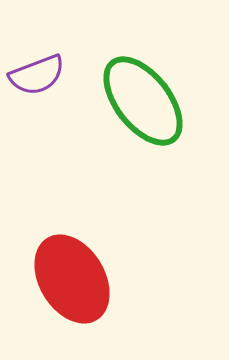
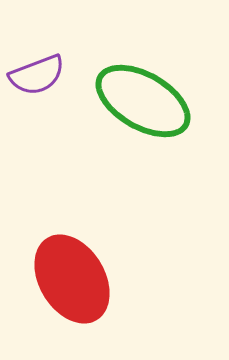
green ellipse: rotated 22 degrees counterclockwise
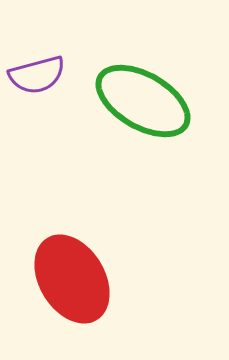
purple semicircle: rotated 6 degrees clockwise
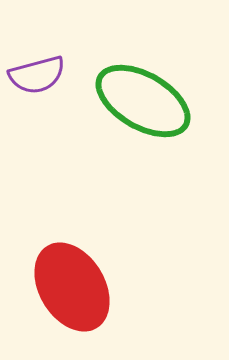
red ellipse: moved 8 px down
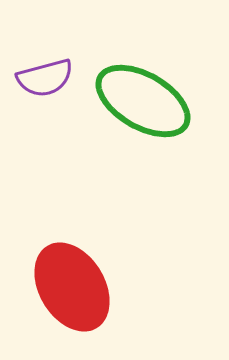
purple semicircle: moved 8 px right, 3 px down
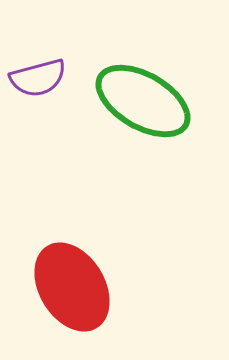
purple semicircle: moved 7 px left
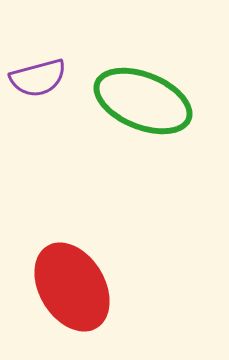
green ellipse: rotated 8 degrees counterclockwise
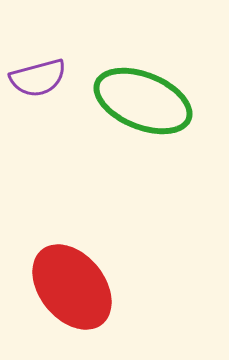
red ellipse: rotated 8 degrees counterclockwise
